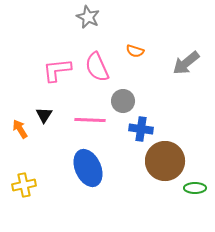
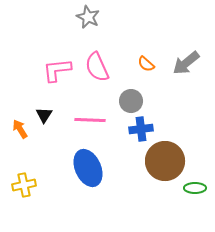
orange semicircle: moved 11 px right, 13 px down; rotated 24 degrees clockwise
gray circle: moved 8 px right
blue cross: rotated 15 degrees counterclockwise
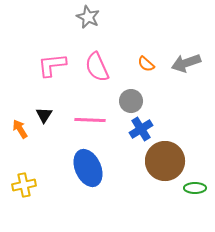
gray arrow: rotated 20 degrees clockwise
pink L-shape: moved 5 px left, 5 px up
blue cross: rotated 25 degrees counterclockwise
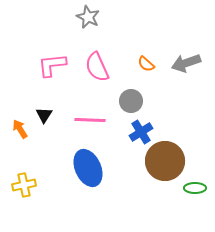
blue cross: moved 3 px down
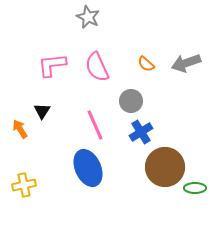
black triangle: moved 2 px left, 4 px up
pink line: moved 5 px right, 5 px down; rotated 64 degrees clockwise
brown circle: moved 6 px down
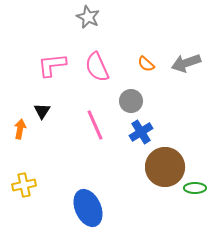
orange arrow: rotated 42 degrees clockwise
blue ellipse: moved 40 px down
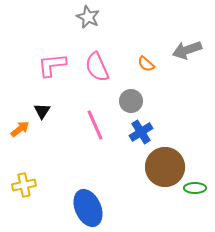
gray arrow: moved 1 px right, 13 px up
orange arrow: rotated 42 degrees clockwise
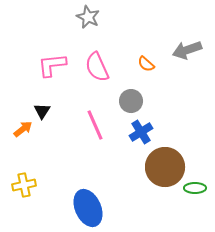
orange arrow: moved 3 px right
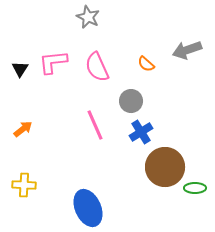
pink L-shape: moved 1 px right, 3 px up
black triangle: moved 22 px left, 42 px up
yellow cross: rotated 15 degrees clockwise
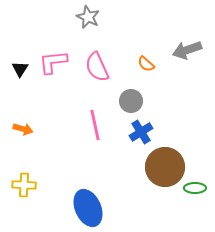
pink line: rotated 12 degrees clockwise
orange arrow: rotated 54 degrees clockwise
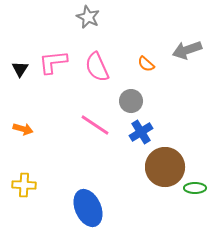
pink line: rotated 44 degrees counterclockwise
